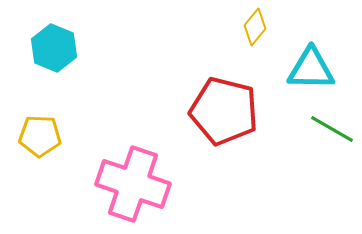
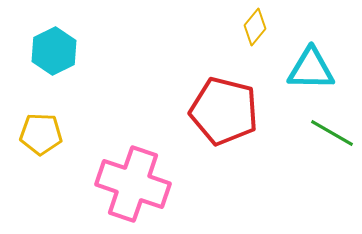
cyan hexagon: moved 3 px down; rotated 12 degrees clockwise
green line: moved 4 px down
yellow pentagon: moved 1 px right, 2 px up
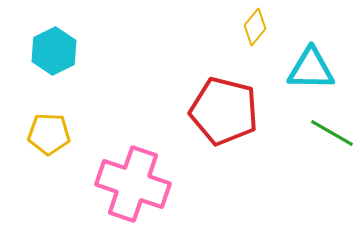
yellow pentagon: moved 8 px right
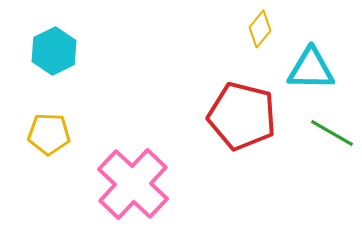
yellow diamond: moved 5 px right, 2 px down
red pentagon: moved 18 px right, 5 px down
pink cross: rotated 24 degrees clockwise
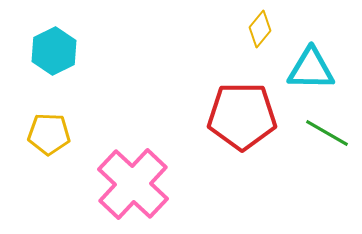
red pentagon: rotated 14 degrees counterclockwise
green line: moved 5 px left
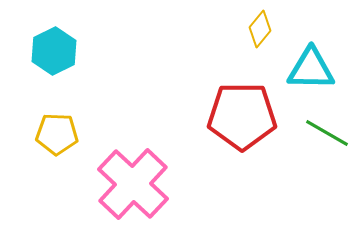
yellow pentagon: moved 8 px right
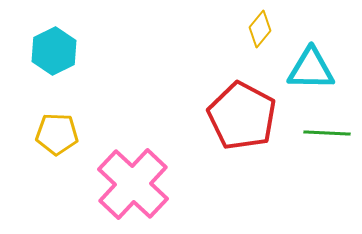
red pentagon: rotated 28 degrees clockwise
green line: rotated 27 degrees counterclockwise
